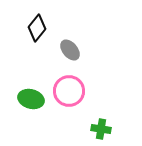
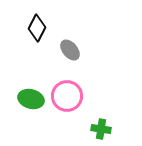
black diamond: rotated 12 degrees counterclockwise
pink circle: moved 2 px left, 5 px down
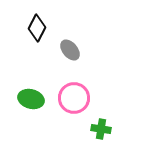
pink circle: moved 7 px right, 2 px down
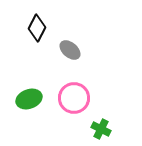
gray ellipse: rotated 10 degrees counterclockwise
green ellipse: moved 2 px left; rotated 35 degrees counterclockwise
green cross: rotated 18 degrees clockwise
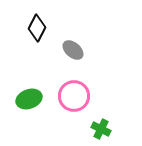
gray ellipse: moved 3 px right
pink circle: moved 2 px up
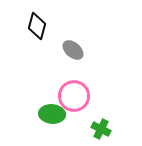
black diamond: moved 2 px up; rotated 12 degrees counterclockwise
green ellipse: moved 23 px right, 15 px down; rotated 25 degrees clockwise
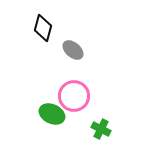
black diamond: moved 6 px right, 2 px down
green ellipse: rotated 20 degrees clockwise
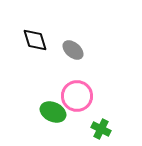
black diamond: moved 8 px left, 12 px down; rotated 32 degrees counterclockwise
pink circle: moved 3 px right
green ellipse: moved 1 px right, 2 px up
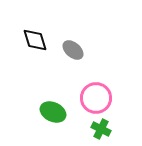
pink circle: moved 19 px right, 2 px down
